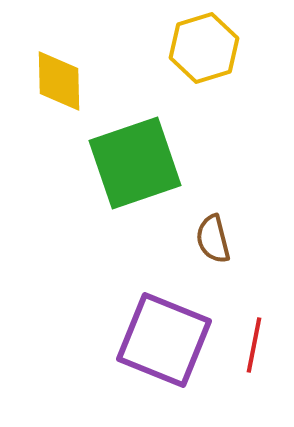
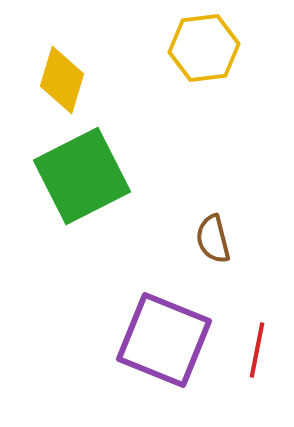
yellow hexagon: rotated 10 degrees clockwise
yellow diamond: moved 3 px right, 1 px up; rotated 18 degrees clockwise
green square: moved 53 px left, 13 px down; rotated 8 degrees counterclockwise
red line: moved 3 px right, 5 px down
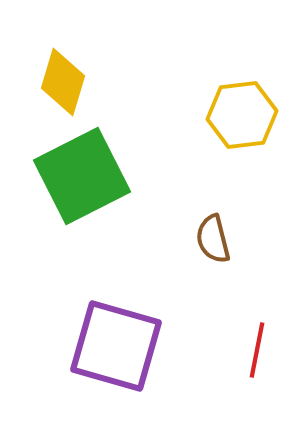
yellow hexagon: moved 38 px right, 67 px down
yellow diamond: moved 1 px right, 2 px down
purple square: moved 48 px left, 6 px down; rotated 6 degrees counterclockwise
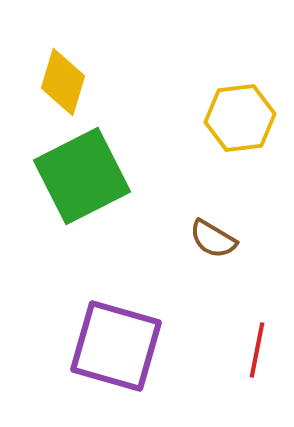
yellow hexagon: moved 2 px left, 3 px down
brown semicircle: rotated 45 degrees counterclockwise
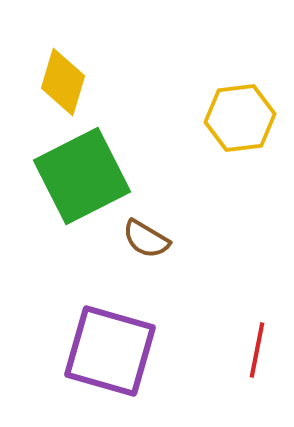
brown semicircle: moved 67 px left
purple square: moved 6 px left, 5 px down
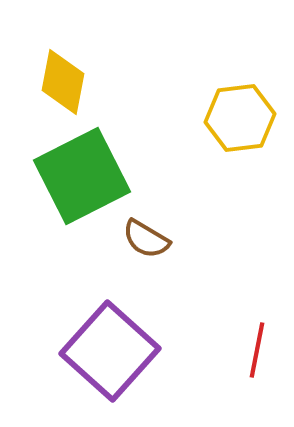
yellow diamond: rotated 6 degrees counterclockwise
purple square: rotated 26 degrees clockwise
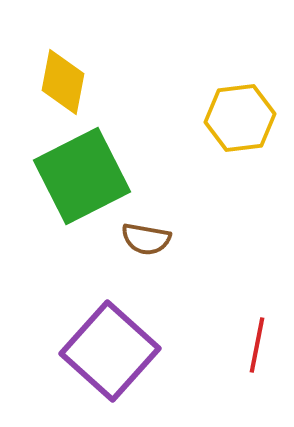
brown semicircle: rotated 21 degrees counterclockwise
red line: moved 5 px up
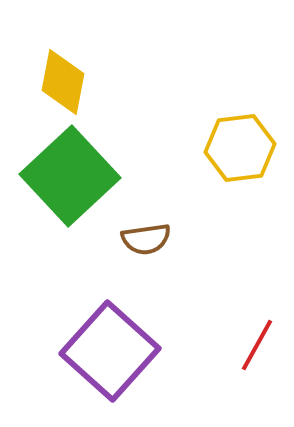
yellow hexagon: moved 30 px down
green square: moved 12 px left; rotated 16 degrees counterclockwise
brown semicircle: rotated 18 degrees counterclockwise
red line: rotated 18 degrees clockwise
